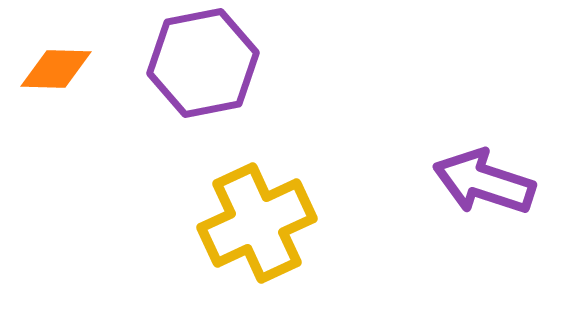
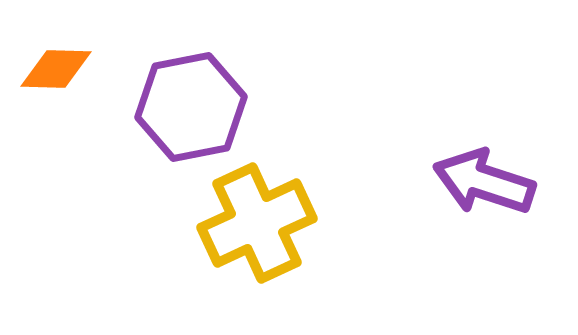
purple hexagon: moved 12 px left, 44 px down
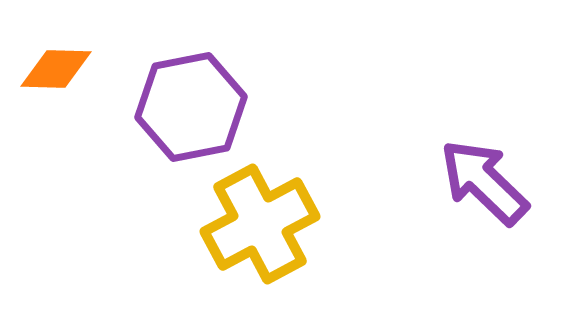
purple arrow: rotated 26 degrees clockwise
yellow cross: moved 3 px right, 1 px down; rotated 3 degrees counterclockwise
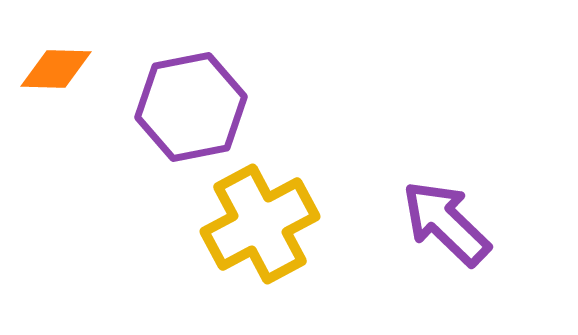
purple arrow: moved 38 px left, 41 px down
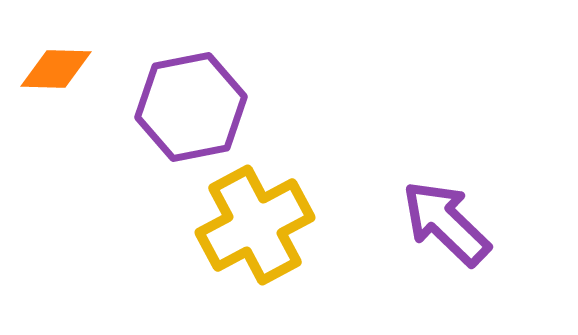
yellow cross: moved 5 px left, 1 px down
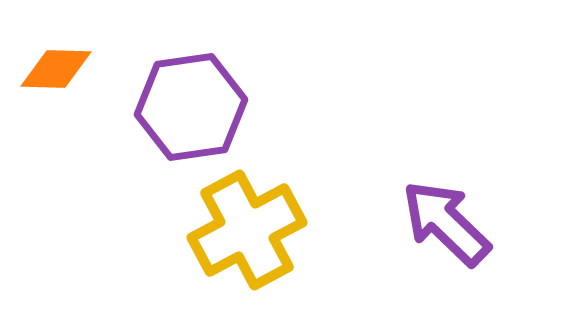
purple hexagon: rotated 3 degrees clockwise
yellow cross: moved 8 px left, 5 px down
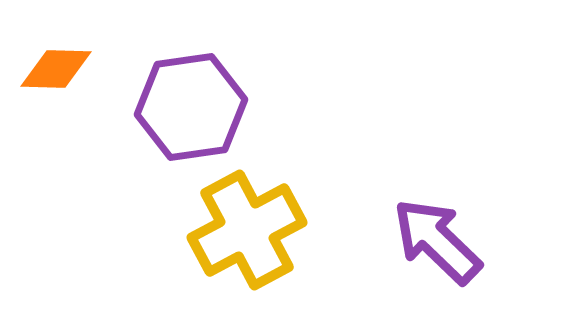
purple arrow: moved 9 px left, 18 px down
